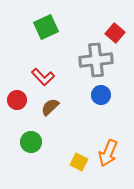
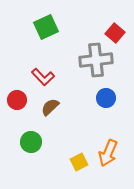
blue circle: moved 5 px right, 3 px down
yellow square: rotated 36 degrees clockwise
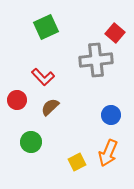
blue circle: moved 5 px right, 17 px down
yellow square: moved 2 px left
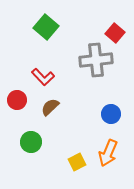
green square: rotated 25 degrees counterclockwise
blue circle: moved 1 px up
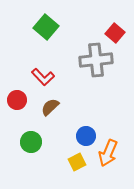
blue circle: moved 25 px left, 22 px down
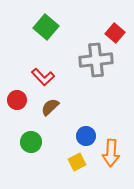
orange arrow: moved 3 px right; rotated 20 degrees counterclockwise
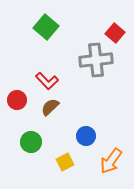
red L-shape: moved 4 px right, 4 px down
orange arrow: moved 8 px down; rotated 32 degrees clockwise
yellow square: moved 12 px left
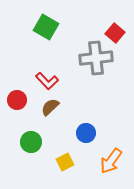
green square: rotated 10 degrees counterclockwise
gray cross: moved 2 px up
blue circle: moved 3 px up
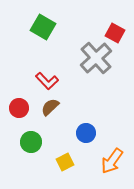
green square: moved 3 px left
red square: rotated 12 degrees counterclockwise
gray cross: rotated 36 degrees counterclockwise
red circle: moved 2 px right, 8 px down
orange arrow: moved 1 px right
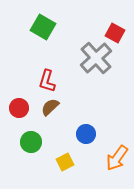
red L-shape: rotated 60 degrees clockwise
blue circle: moved 1 px down
orange arrow: moved 5 px right, 3 px up
